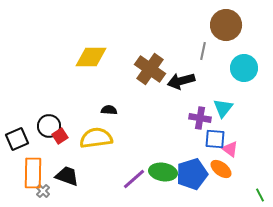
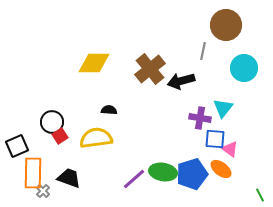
yellow diamond: moved 3 px right, 6 px down
brown cross: rotated 16 degrees clockwise
black circle: moved 3 px right, 4 px up
black square: moved 7 px down
black trapezoid: moved 2 px right, 2 px down
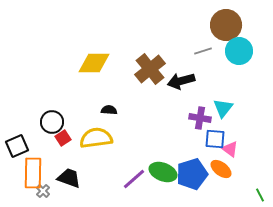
gray line: rotated 60 degrees clockwise
cyan circle: moved 5 px left, 17 px up
red square: moved 3 px right, 2 px down
green ellipse: rotated 12 degrees clockwise
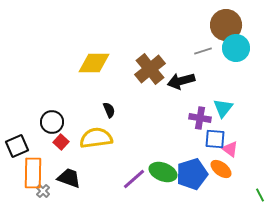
cyan circle: moved 3 px left, 3 px up
black semicircle: rotated 63 degrees clockwise
red square: moved 2 px left, 4 px down; rotated 14 degrees counterclockwise
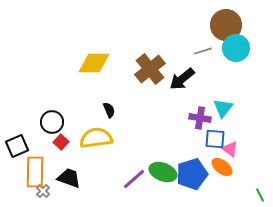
black arrow: moved 1 px right, 2 px up; rotated 24 degrees counterclockwise
orange ellipse: moved 1 px right, 2 px up
orange rectangle: moved 2 px right, 1 px up
